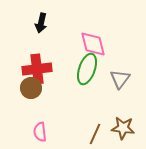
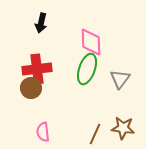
pink diamond: moved 2 px left, 2 px up; rotated 12 degrees clockwise
pink semicircle: moved 3 px right
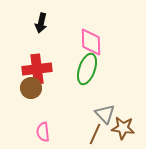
gray triangle: moved 15 px left, 35 px down; rotated 20 degrees counterclockwise
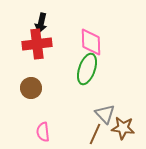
red cross: moved 25 px up
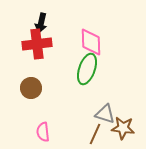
gray triangle: rotated 30 degrees counterclockwise
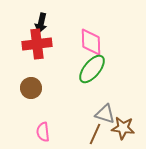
green ellipse: moved 5 px right; rotated 20 degrees clockwise
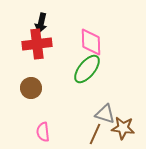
green ellipse: moved 5 px left
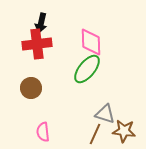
brown star: moved 1 px right, 3 px down
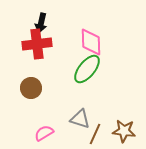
gray triangle: moved 25 px left, 5 px down
pink semicircle: moved 1 px right, 1 px down; rotated 66 degrees clockwise
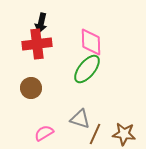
brown star: moved 3 px down
